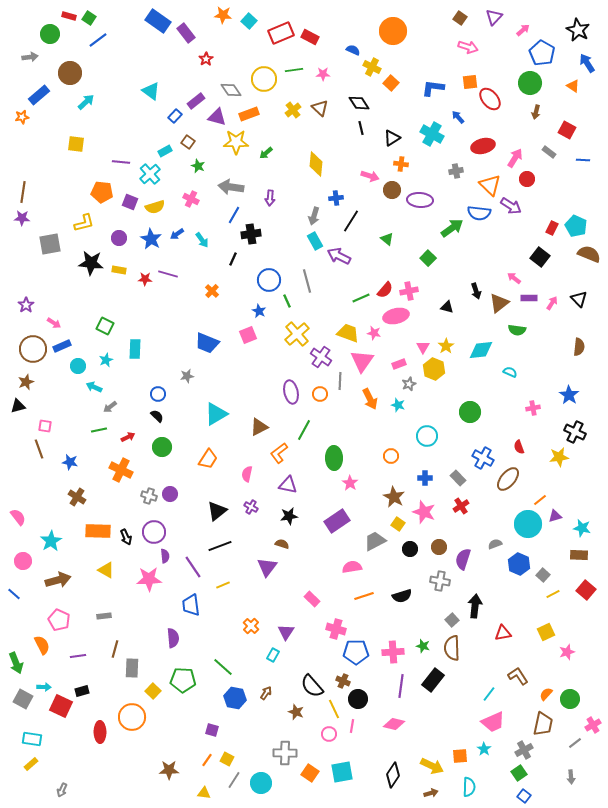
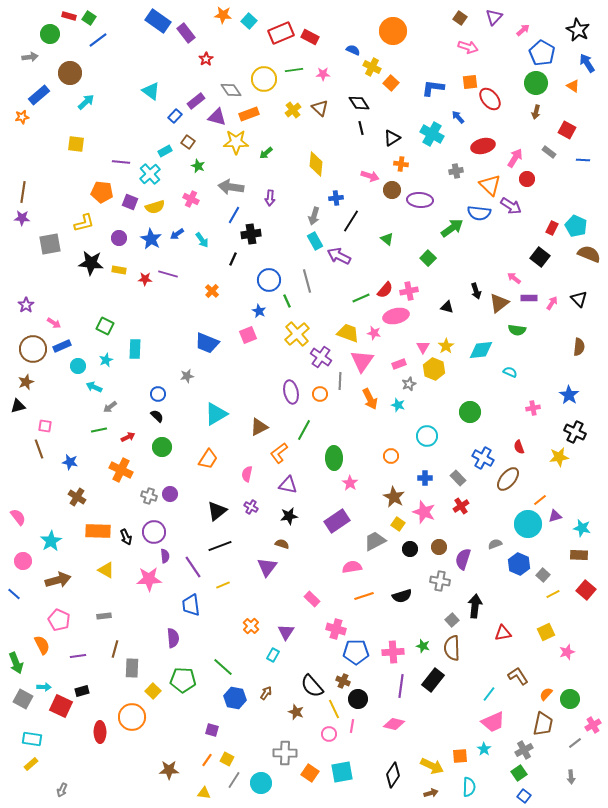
green circle at (530, 83): moved 6 px right
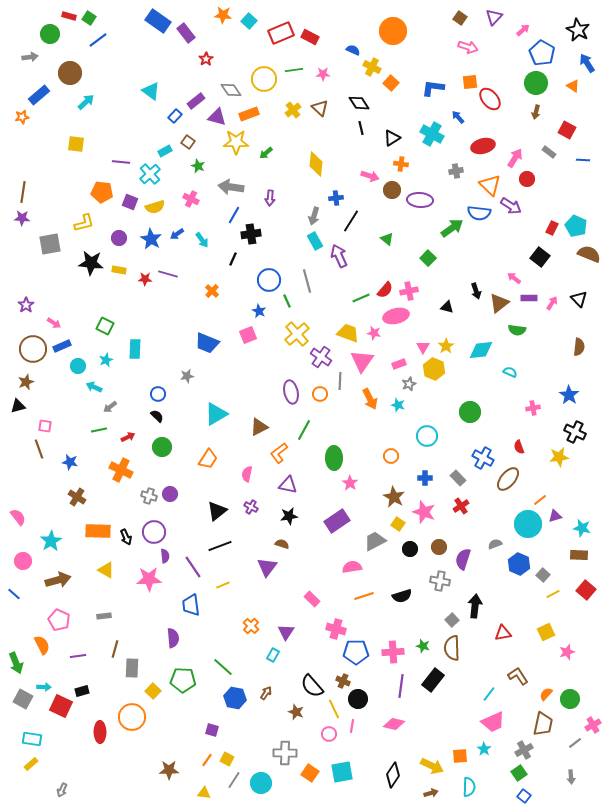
purple arrow at (339, 256): rotated 40 degrees clockwise
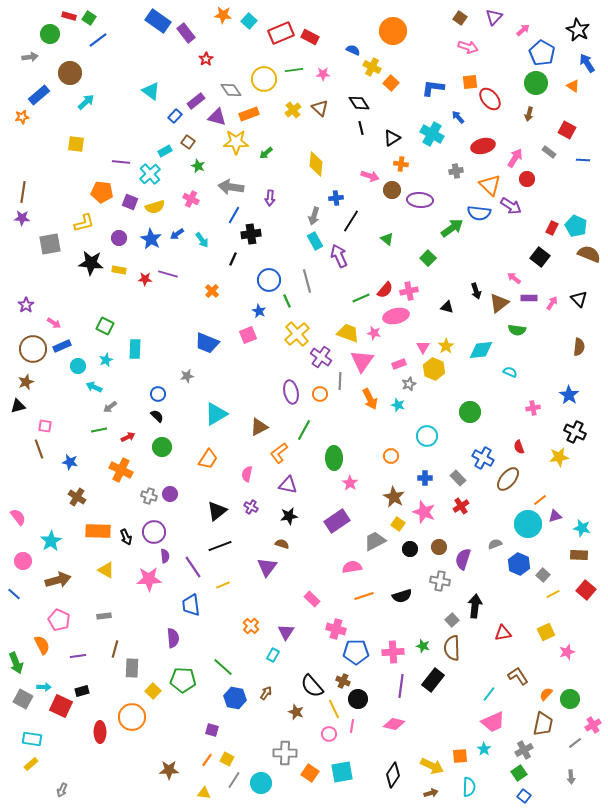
brown arrow at (536, 112): moved 7 px left, 2 px down
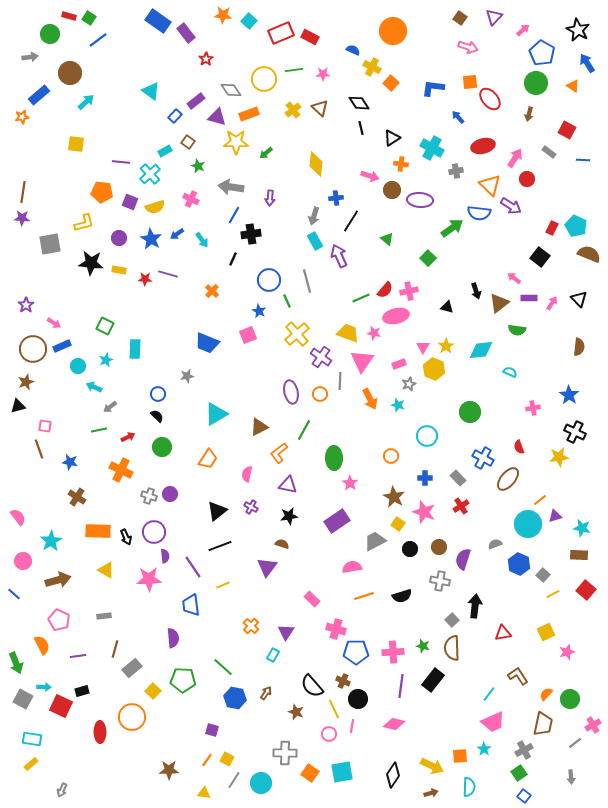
cyan cross at (432, 134): moved 14 px down
gray rectangle at (132, 668): rotated 48 degrees clockwise
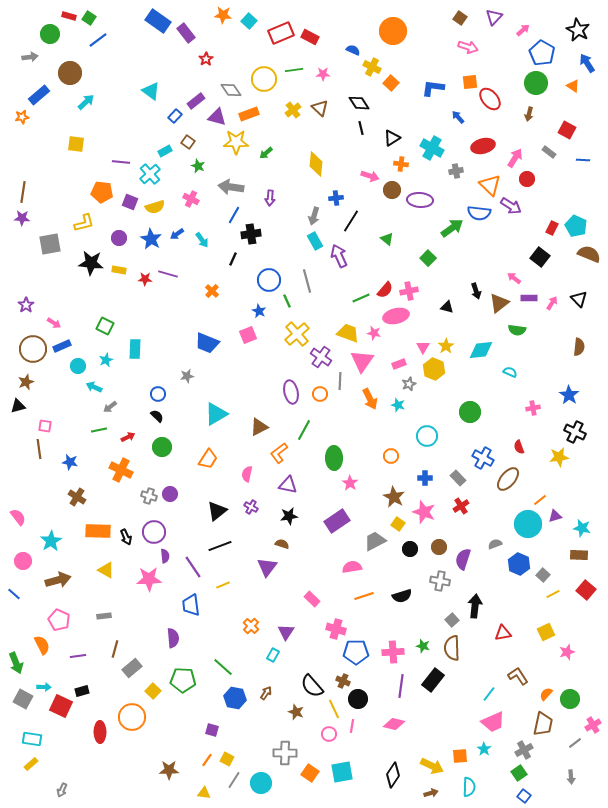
brown line at (39, 449): rotated 12 degrees clockwise
